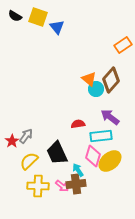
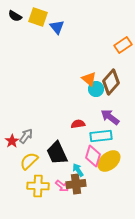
brown diamond: moved 2 px down
yellow ellipse: moved 1 px left
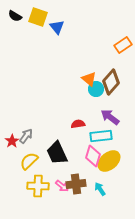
cyan arrow: moved 22 px right, 19 px down
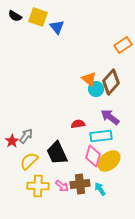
brown cross: moved 4 px right
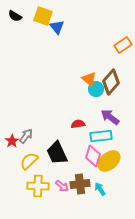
yellow square: moved 5 px right, 1 px up
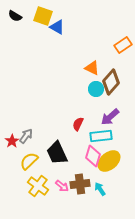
blue triangle: rotated 21 degrees counterclockwise
orange triangle: moved 3 px right, 11 px up; rotated 14 degrees counterclockwise
purple arrow: rotated 78 degrees counterclockwise
red semicircle: rotated 56 degrees counterclockwise
yellow cross: rotated 35 degrees clockwise
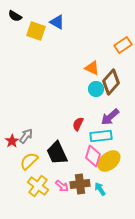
yellow square: moved 7 px left, 15 px down
blue triangle: moved 5 px up
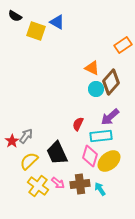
pink diamond: moved 3 px left
pink arrow: moved 4 px left, 3 px up
